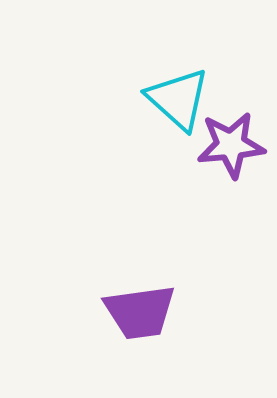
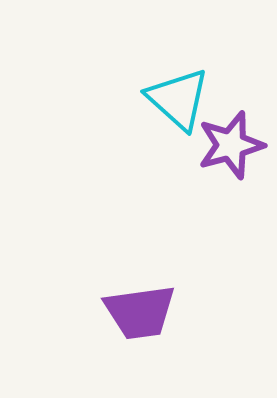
purple star: rotated 10 degrees counterclockwise
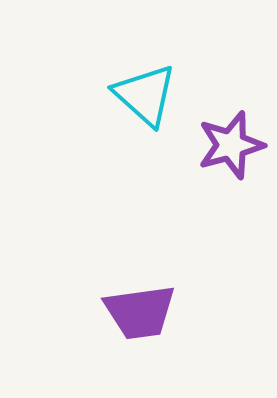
cyan triangle: moved 33 px left, 4 px up
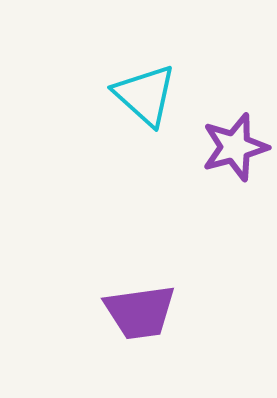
purple star: moved 4 px right, 2 px down
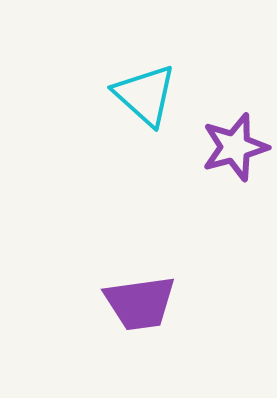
purple trapezoid: moved 9 px up
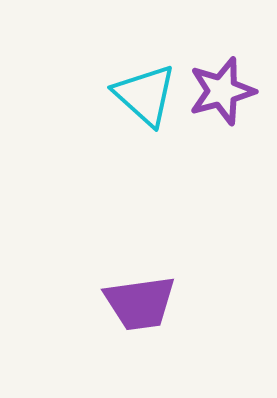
purple star: moved 13 px left, 56 px up
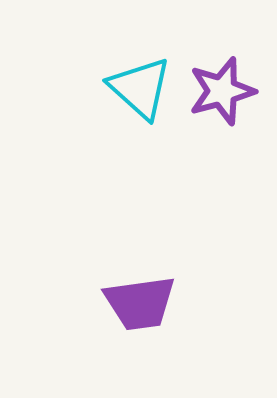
cyan triangle: moved 5 px left, 7 px up
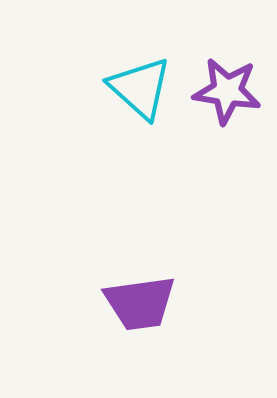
purple star: moved 5 px right; rotated 24 degrees clockwise
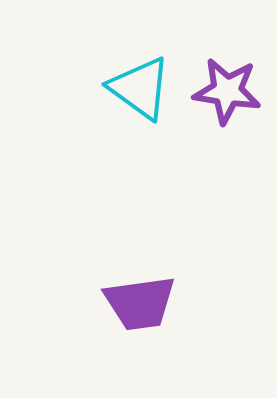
cyan triangle: rotated 6 degrees counterclockwise
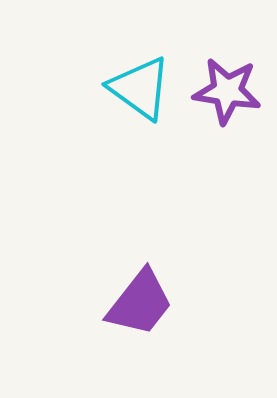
purple trapezoid: rotated 44 degrees counterclockwise
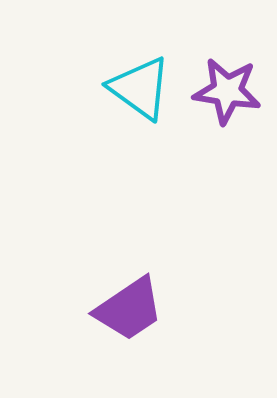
purple trapezoid: moved 11 px left, 6 px down; rotated 18 degrees clockwise
